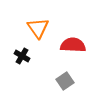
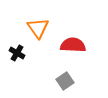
black cross: moved 5 px left, 3 px up
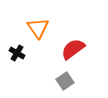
red semicircle: moved 4 px down; rotated 40 degrees counterclockwise
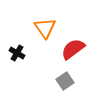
orange triangle: moved 7 px right
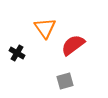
red semicircle: moved 4 px up
gray square: rotated 18 degrees clockwise
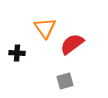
red semicircle: moved 1 px left, 1 px up
black cross: rotated 28 degrees counterclockwise
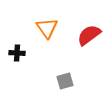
orange triangle: moved 2 px right
red semicircle: moved 17 px right, 9 px up
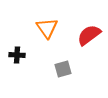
black cross: moved 2 px down
gray square: moved 2 px left, 12 px up
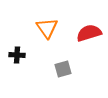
red semicircle: moved 2 px up; rotated 20 degrees clockwise
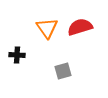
red semicircle: moved 9 px left, 6 px up
gray square: moved 2 px down
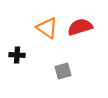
orange triangle: rotated 20 degrees counterclockwise
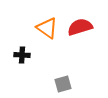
black cross: moved 5 px right
gray square: moved 13 px down
